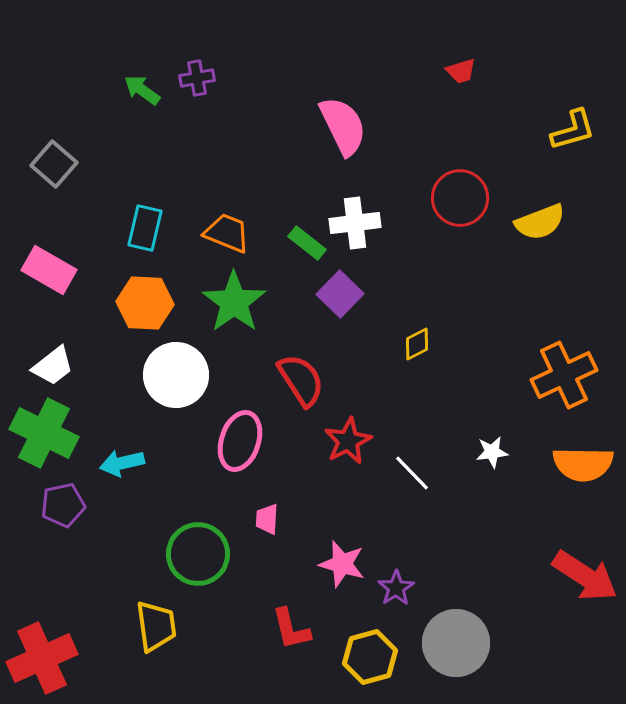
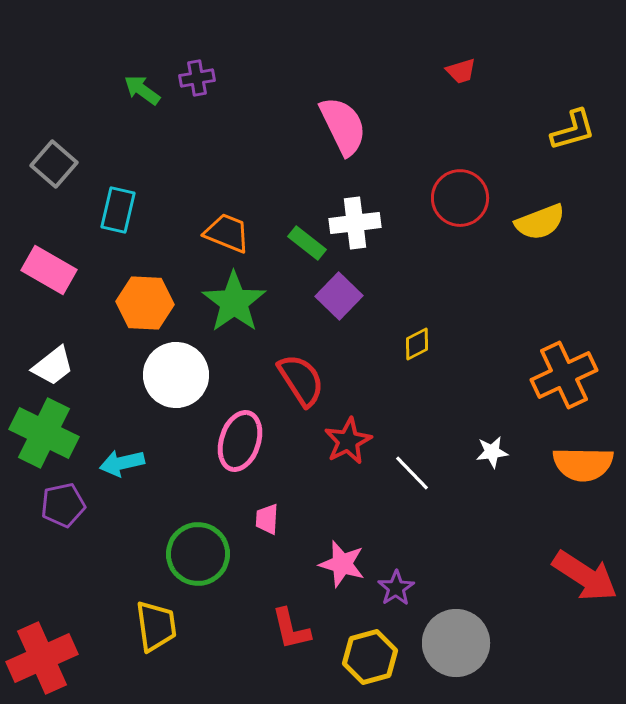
cyan rectangle: moved 27 px left, 18 px up
purple square: moved 1 px left, 2 px down
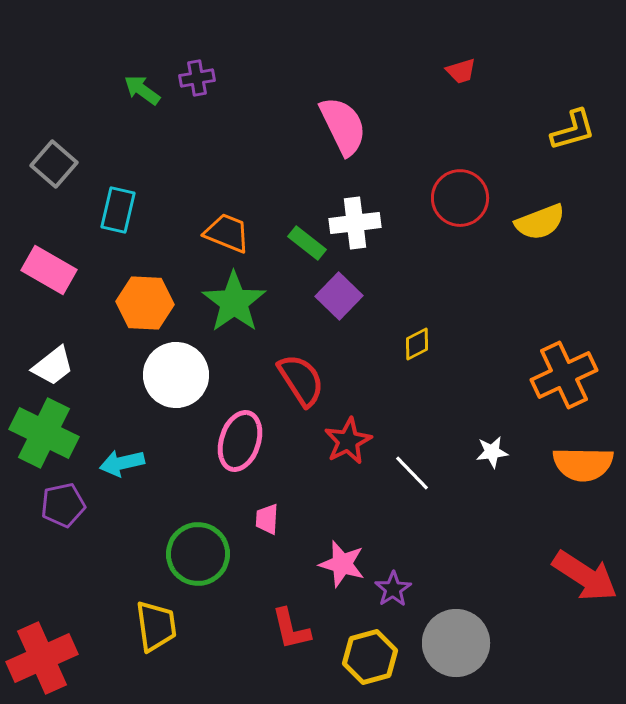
purple star: moved 3 px left, 1 px down
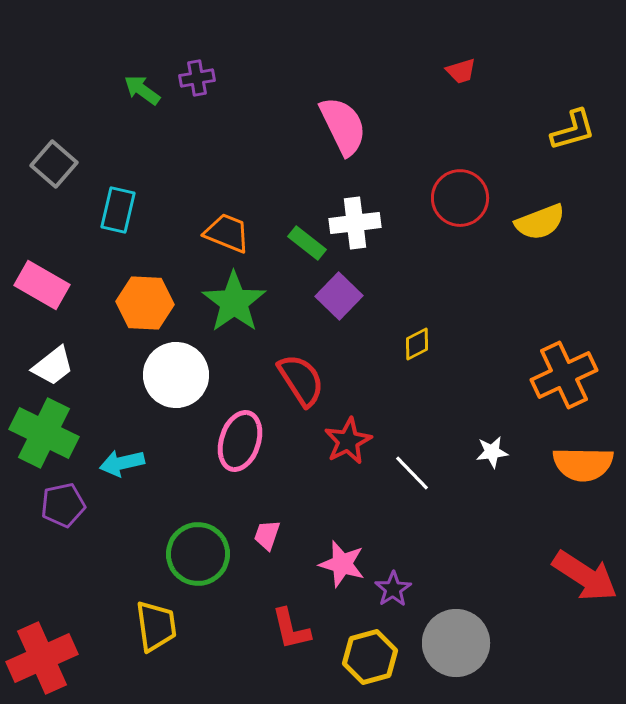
pink rectangle: moved 7 px left, 15 px down
pink trapezoid: moved 16 px down; rotated 16 degrees clockwise
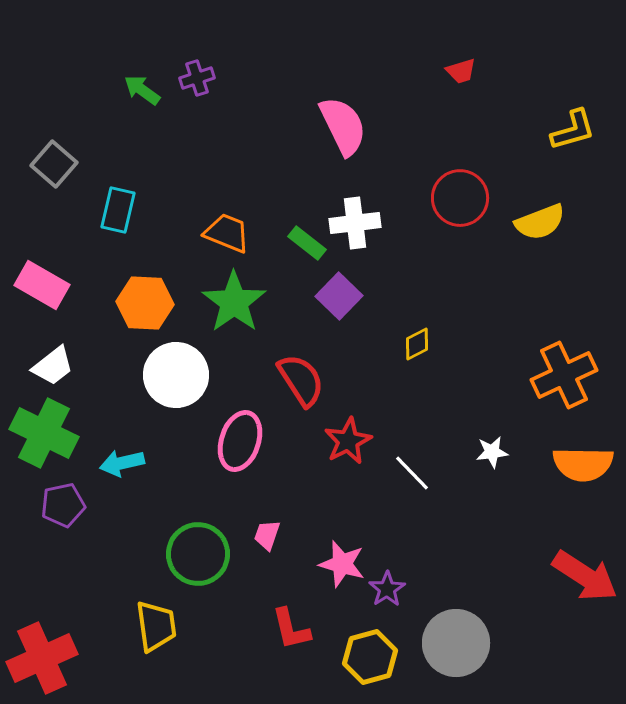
purple cross: rotated 8 degrees counterclockwise
purple star: moved 6 px left
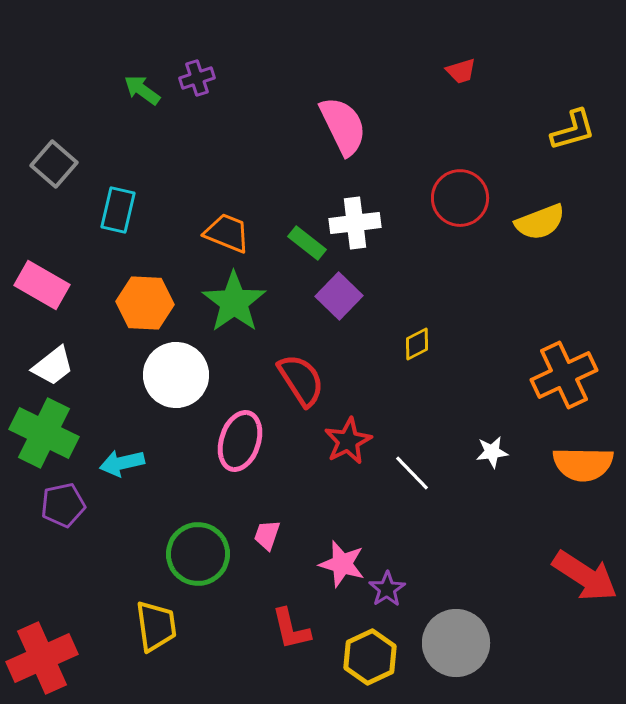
yellow hexagon: rotated 10 degrees counterclockwise
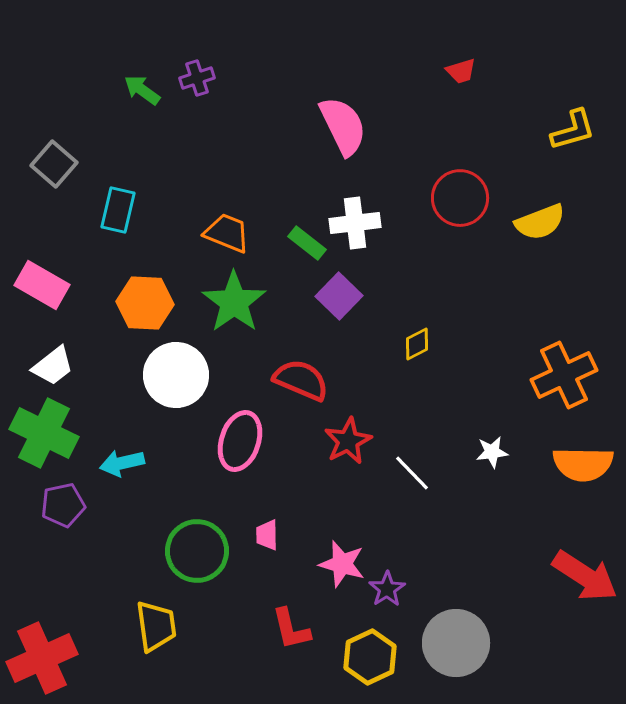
red semicircle: rotated 34 degrees counterclockwise
pink trapezoid: rotated 20 degrees counterclockwise
green circle: moved 1 px left, 3 px up
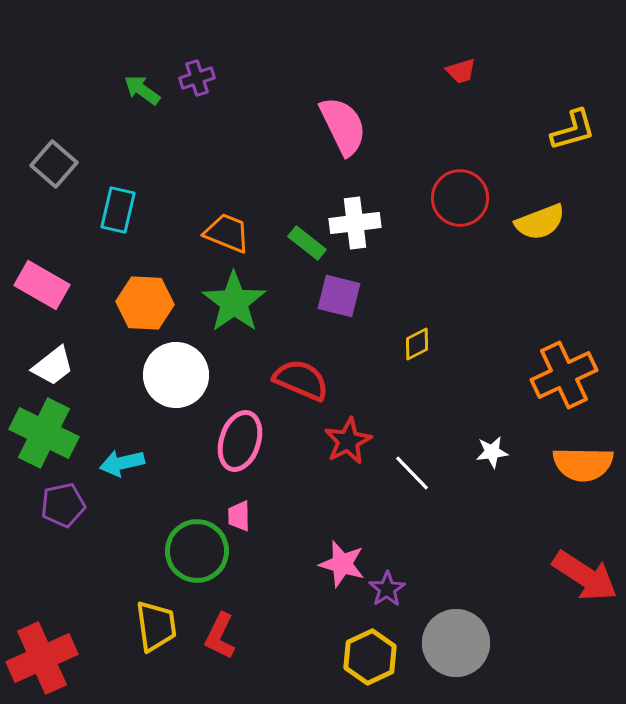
purple square: rotated 30 degrees counterclockwise
pink trapezoid: moved 28 px left, 19 px up
red L-shape: moved 71 px left, 7 px down; rotated 39 degrees clockwise
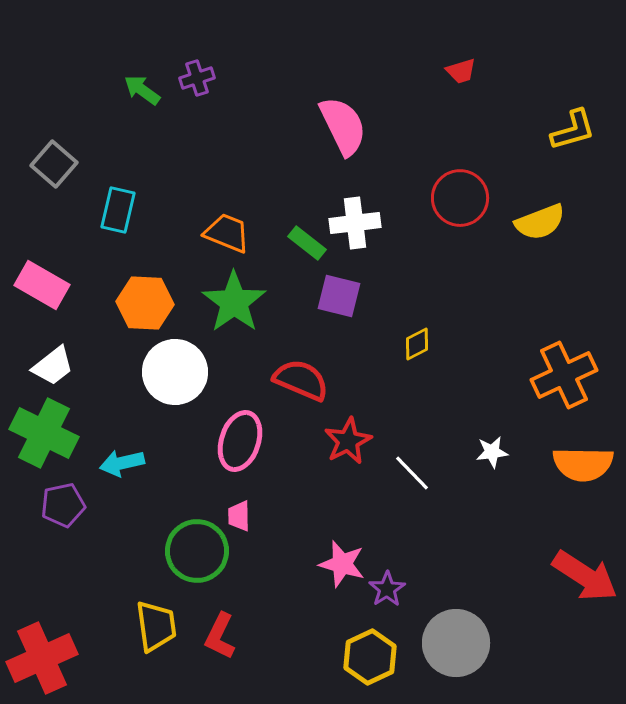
white circle: moved 1 px left, 3 px up
